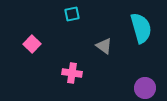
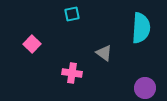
cyan semicircle: rotated 20 degrees clockwise
gray triangle: moved 7 px down
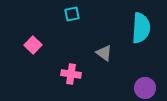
pink square: moved 1 px right, 1 px down
pink cross: moved 1 px left, 1 px down
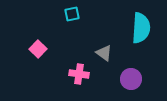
pink square: moved 5 px right, 4 px down
pink cross: moved 8 px right
purple circle: moved 14 px left, 9 px up
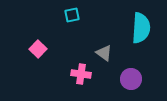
cyan square: moved 1 px down
pink cross: moved 2 px right
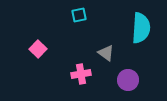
cyan square: moved 7 px right
gray triangle: moved 2 px right
pink cross: rotated 18 degrees counterclockwise
purple circle: moved 3 px left, 1 px down
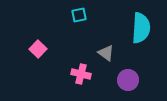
pink cross: rotated 24 degrees clockwise
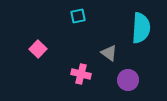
cyan square: moved 1 px left, 1 px down
gray triangle: moved 3 px right
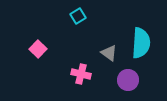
cyan square: rotated 21 degrees counterclockwise
cyan semicircle: moved 15 px down
